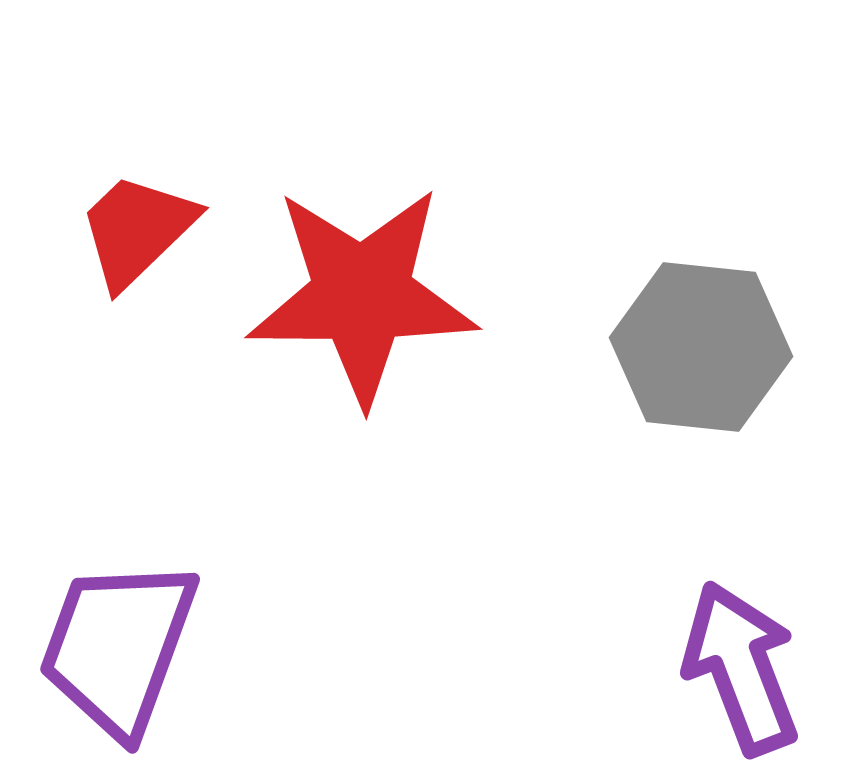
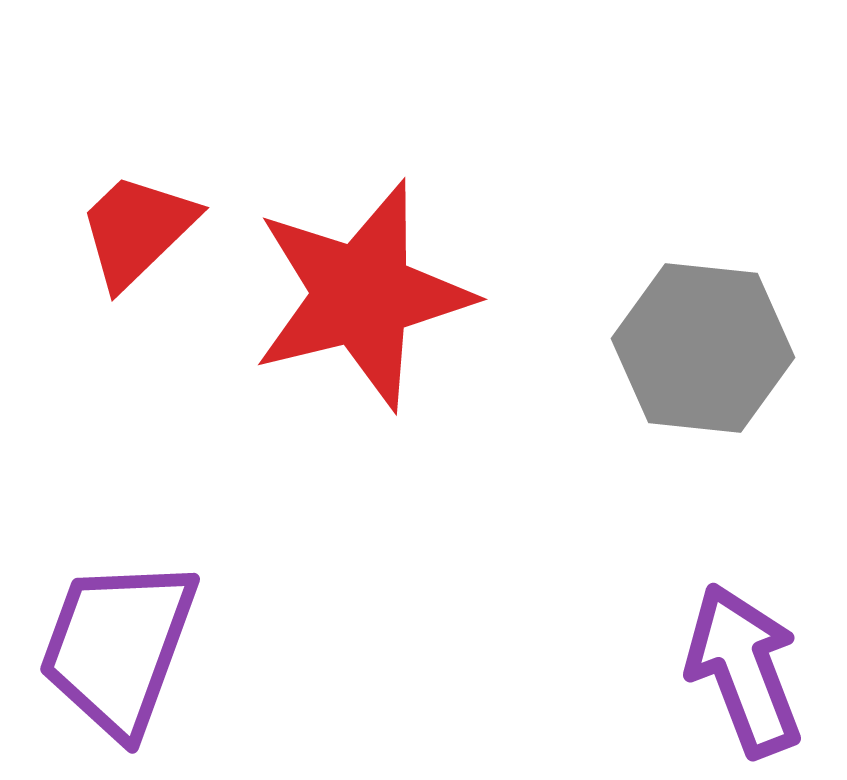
red star: rotated 14 degrees counterclockwise
gray hexagon: moved 2 px right, 1 px down
purple arrow: moved 3 px right, 2 px down
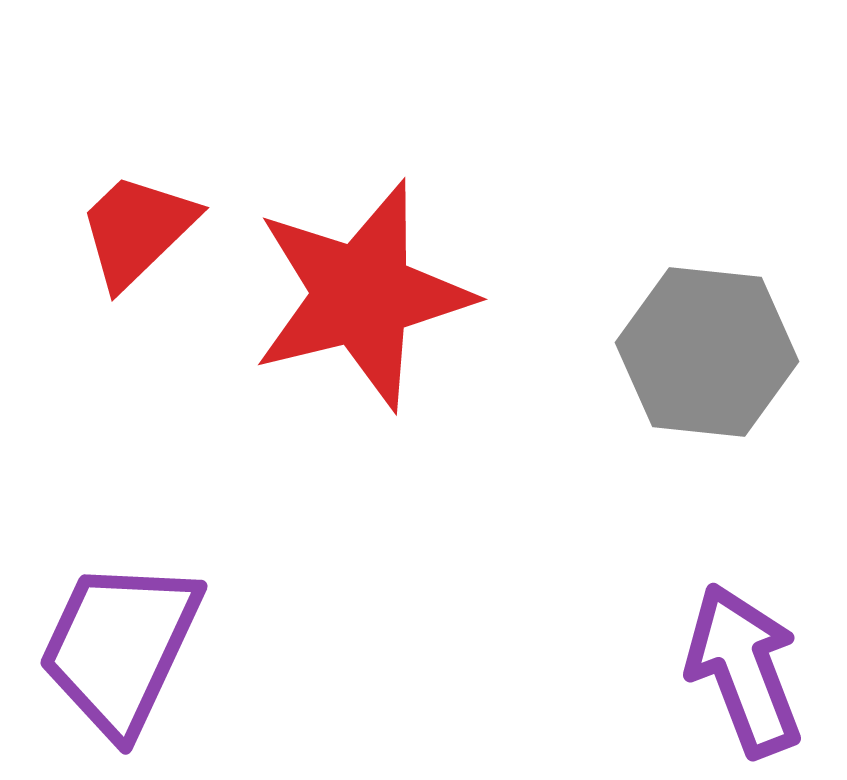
gray hexagon: moved 4 px right, 4 px down
purple trapezoid: moved 2 px right; rotated 5 degrees clockwise
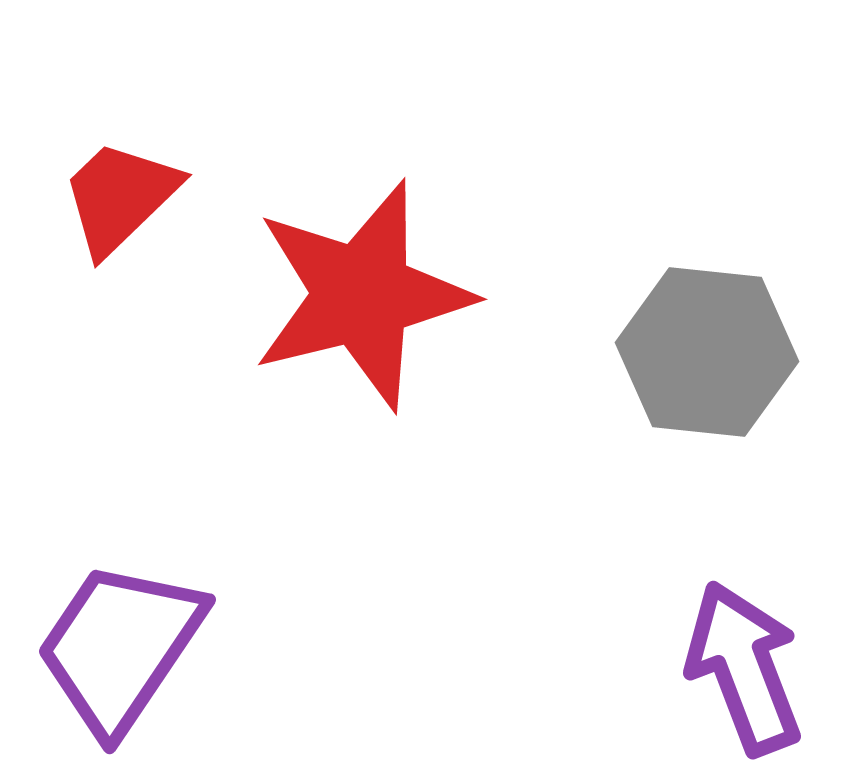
red trapezoid: moved 17 px left, 33 px up
purple trapezoid: rotated 9 degrees clockwise
purple arrow: moved 2 px up
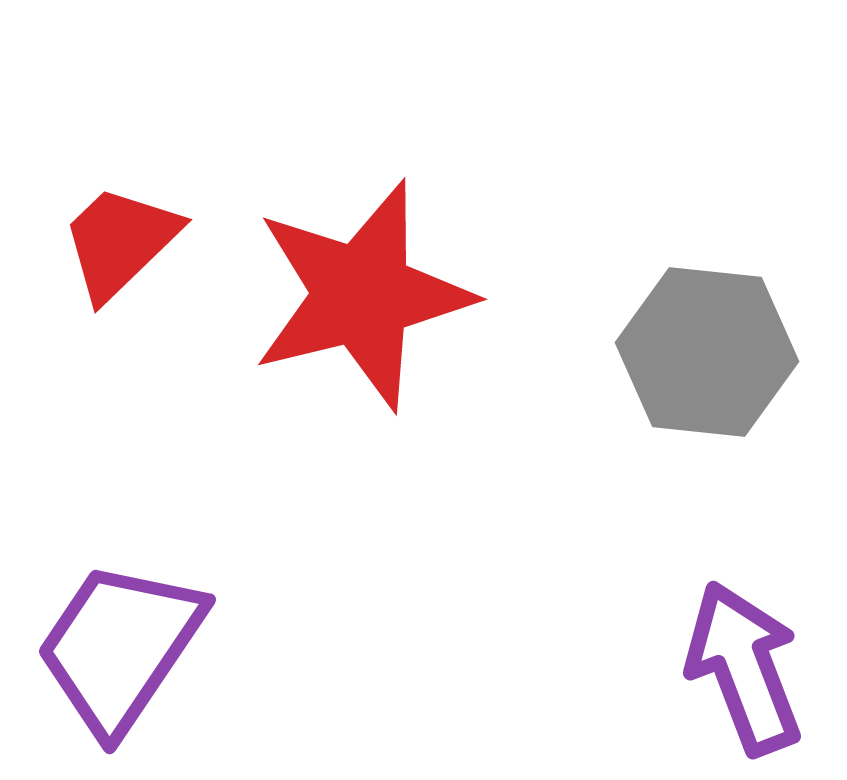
red trapezoid: moved 45 px down
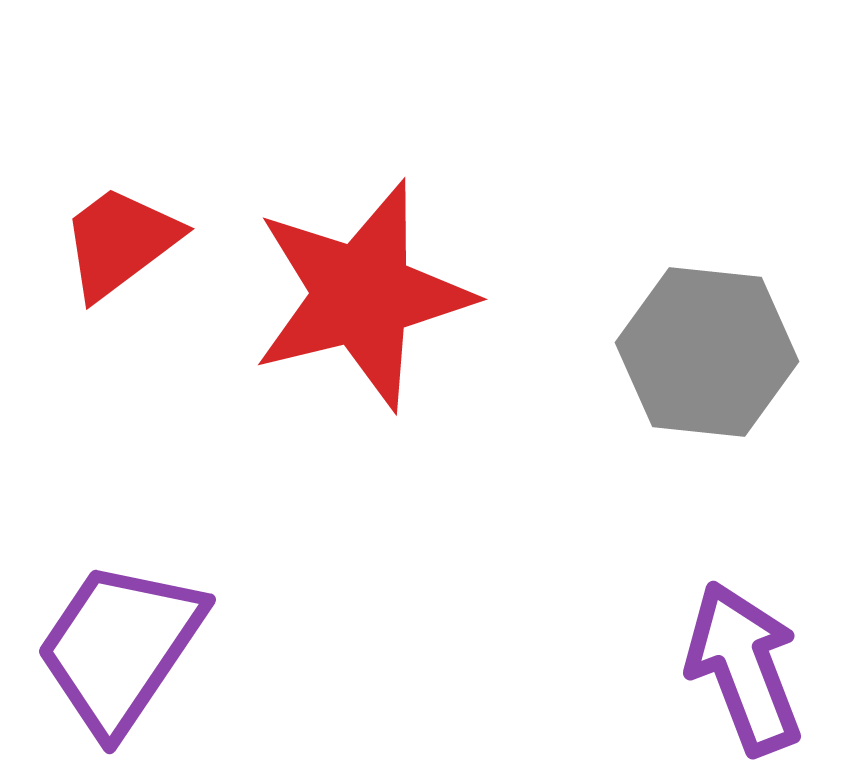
red trapezoid: rotated 7 degrees clockwise
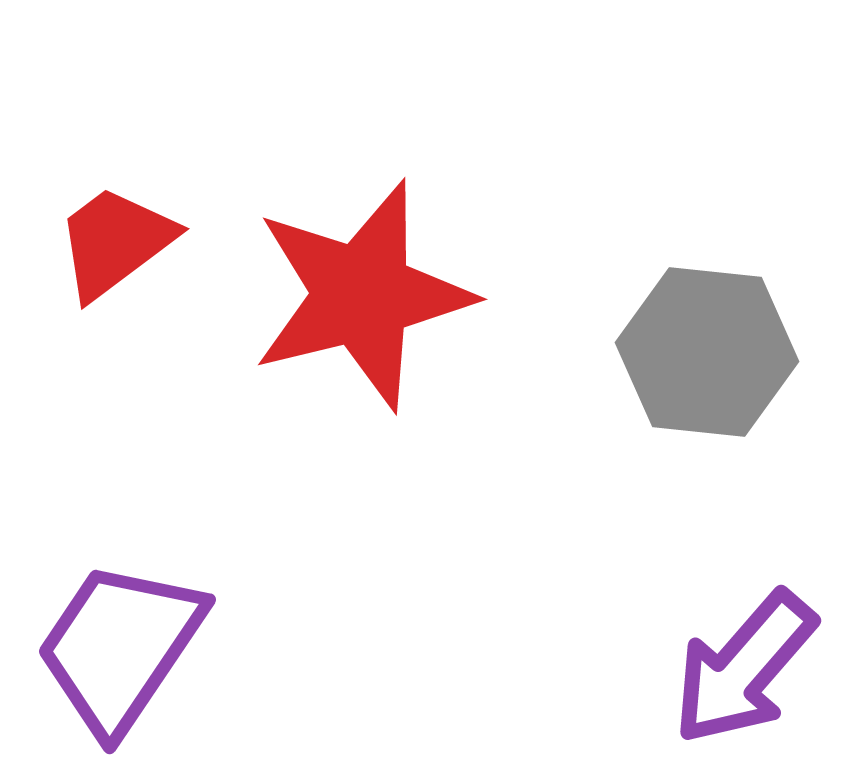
red trapezoid: moved 5 px left
purple arrow: rotated 118 degrees counterclockwise
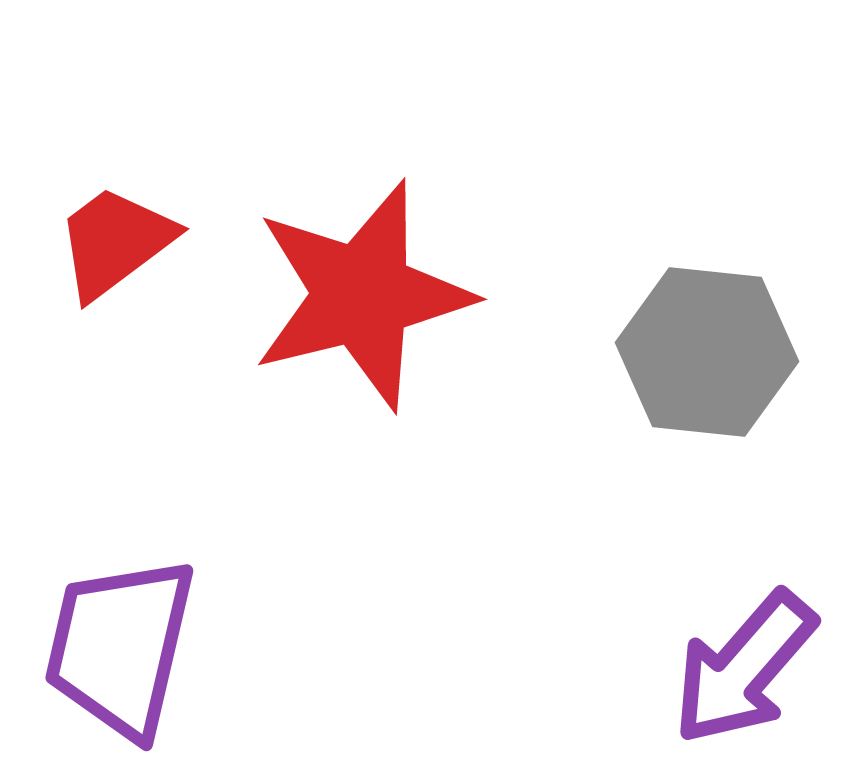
purple trapezoid: rotated 21 degrees counterclockwise
